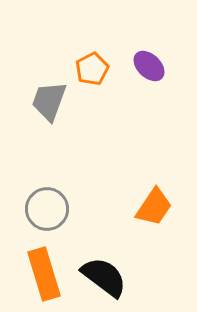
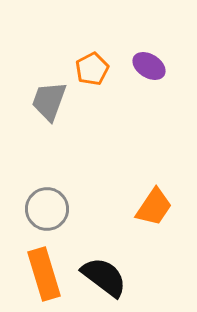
purple ellipse: rotated 12 degrees counterclockwise
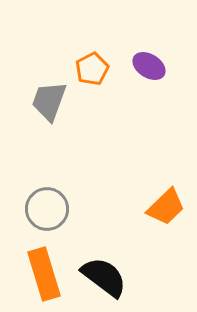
orange trapezoid: moved 12 px right; rotated 12 degrees clockwise
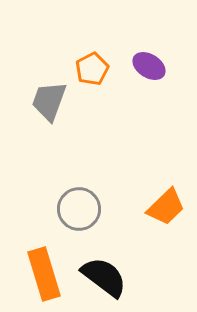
gray circle: moved 32 px right
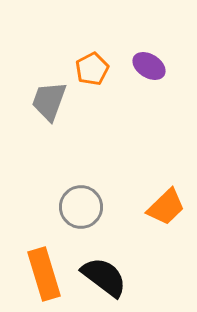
gray circle: moved 2 px right, 2 px up
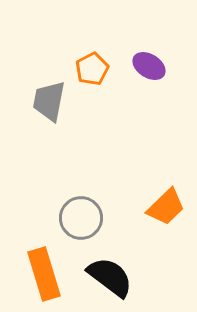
gray trapezoid: rotated 9 degrees counterclockwise
gray circle: moved 11 px down
black semicircle: moved 6 px right
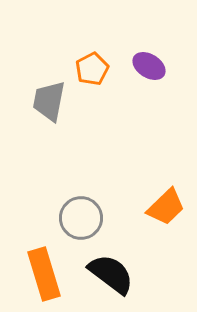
black semicircle: moved 1 px right, 3 px up
